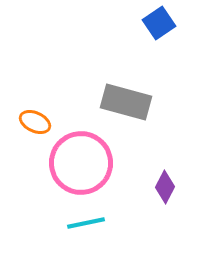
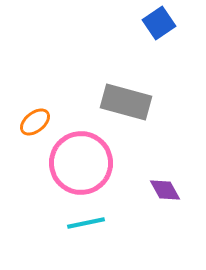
orange ellipse: rotated 64 degrees counterclockwise
purple diamond: moved 3 px down; rotated 56 degrees counterclockwise
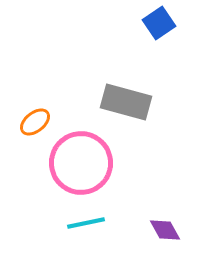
purple diamond: moved 40 px down
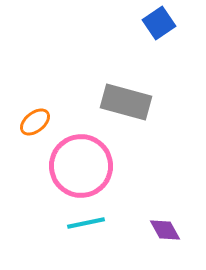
pink circle: moved 3 px down
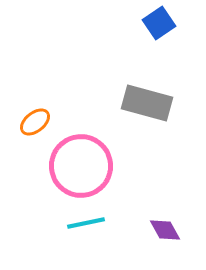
gray rectangle: moved 21 px right, 1 px down
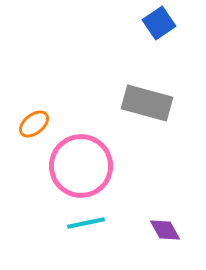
orange ellipse: moved 1 px left, 2 px down
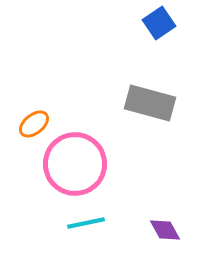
gray rectangle: moved 3 px right
pink circle: moved 6 px left, 2 px up
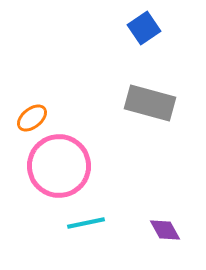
blue square: moved 15 px left, 5 px down
orange ellipse: moved 2 px left, 6 px up
pink circle: moved 16 px left, 2 px down
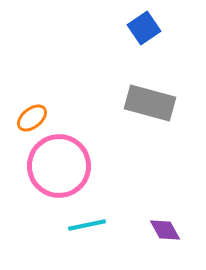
cyan line: moved 1 px right, 2 px down
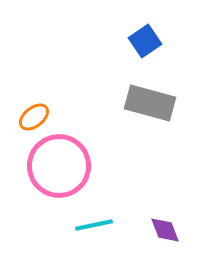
blue square: moved 1 px right, 13 px down
orange ellipse: moved 2 px right, 1 px up
cyan line: moved 7 px right
purple diamond: rotated 8 degrees clockwise
